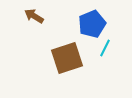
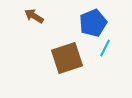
blue pentagon: moved 1 px right, 1 px up
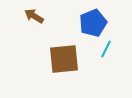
cyan line: moved 1 px right, 1 px down
brown square: moved 3 px left, 1 px down; rotated 12 degrees clockwise
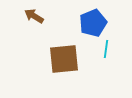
cyan line: rotated 18 degrees counterclockwise
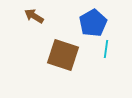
blue pentagon: rotated 8 degrees counterclockwise
brown square: moved 1 px left, 4 px up; rotated 24 degrees clockwise
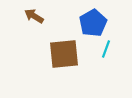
cyan line: rotated 12 degrees clockwise
brown square: moved 1 px right, 1 px up; rotated 24 degrees counterclockwise
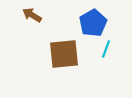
brown arrow: moved 2 px left, 1 px up
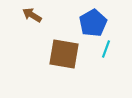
brown square: rotated 16 degrees clockwise
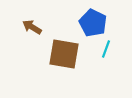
brown arrow: moved 12 px down
blue pentagon: rotated 16 degrees counterclockwise
